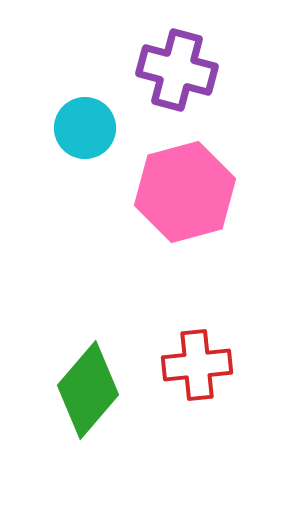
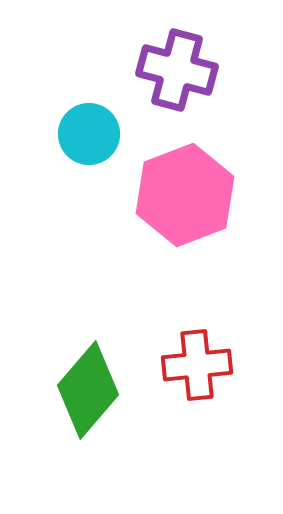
cyan circle: moved 4 px right, 6 px down
pink hexagon: moved 3 px down; rotated 6 degrees counterclockwise
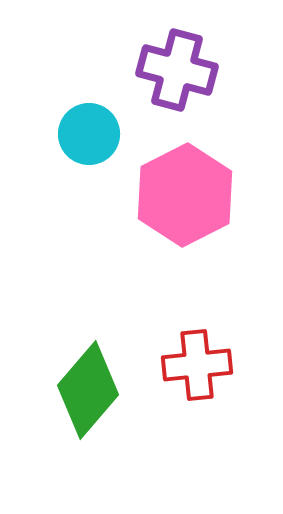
pink hexagon: rotated 6 degrees counterclockwise
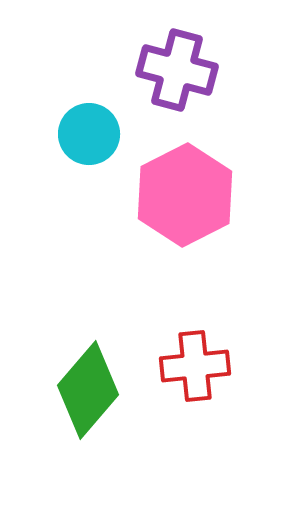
red cross: moved 2 px left, 1 px down
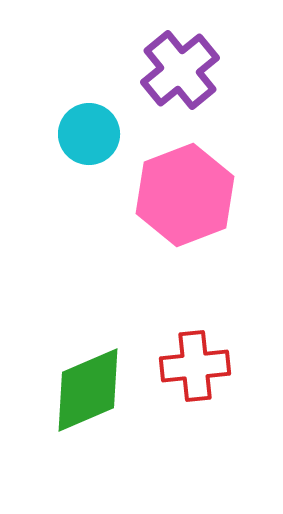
purple cross: moved 3 px right; rotated 36 degrees clockwise
pink hexagon: rotated 6 degrees clockwise
green diamond: rotated 26 degrees clockwise
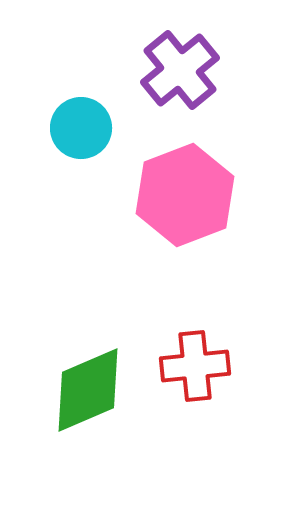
cyan circle: moved 8 px left, 6 px up
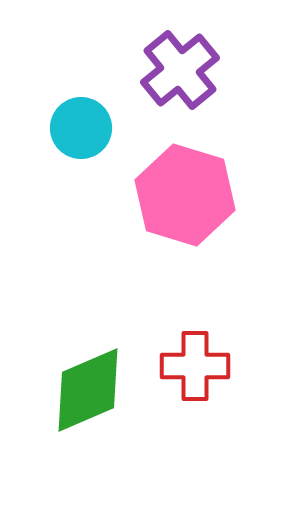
pink hexagon: rotated 22 degrees counterclockwise
red cross: rotated 6 degrees clockwise
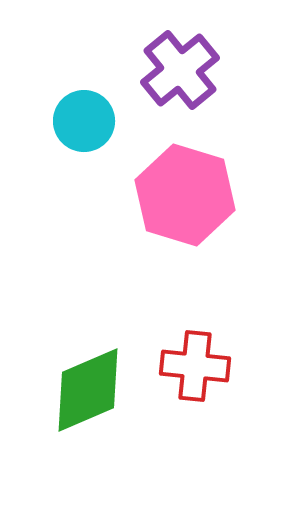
cyan circle: moved 3 px right, 7 px up
red cross: rotated 6 degrees clockwise
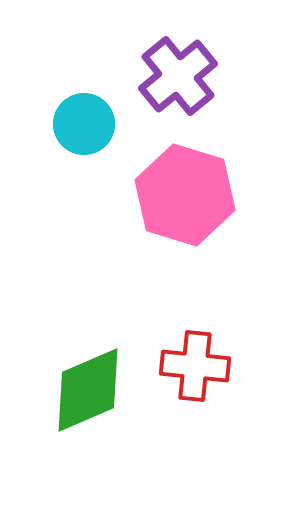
purple cross: moved 2 px left, 6 px down
cyan circle: moved 3 px down
